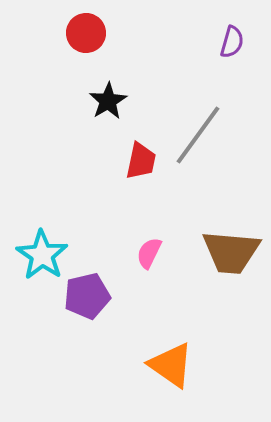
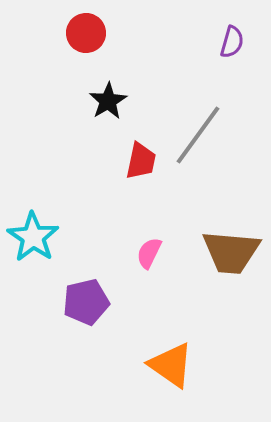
cyan star: moved 9 px left, 18 px up
purple pentagon: moved 1 px left, 6 px down
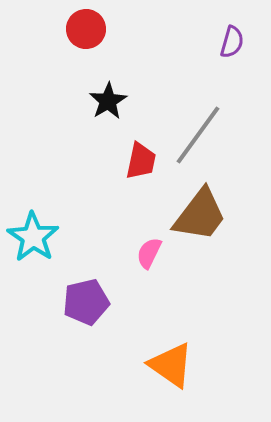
red circle: moved 4 px up
brown trapezoid: moved 31 px left, 37 px up; rotated 58 degrees counterclockwise
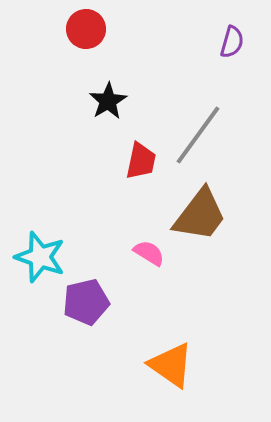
cyan star: moved 7 px right, 20 px down; rotated 15 degrees counterclockwise
pink semicircle: rotated 96 degrees clockwise
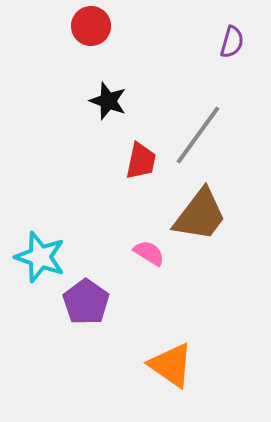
red circle: moved 5 px right, 3 px up
black star: rotated 21 degrees counterclockwise
purple pentagon: rotated 24 degrees counterclockwise
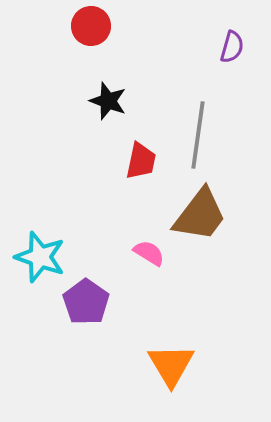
purple semicircle: moved 5 px down
gray line: rotated 28 degrees counterclockwise
orange triangle: rotated 24 degrees clockwise
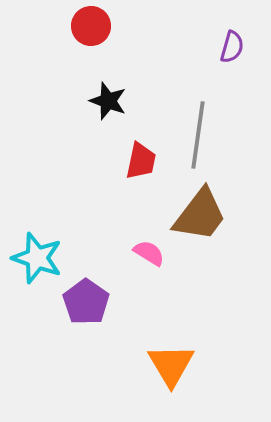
cyan star: moved 3 px left, 1 px down
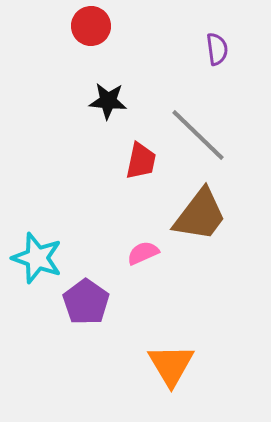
purple semicircle: moved 15 px left, 2 px down; rotated 24 degrees counterclockwise
black star: rotated 15 degrees counterclockwise
gray line: rotated 54 degrees counterclockwise
pink semicircle: moved 6 px left; rotated 56 degrees counterclockwise
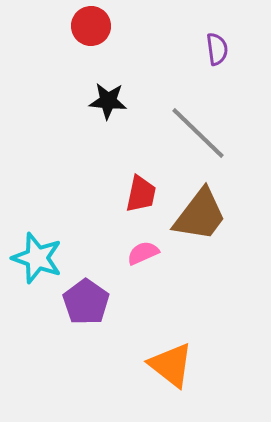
gray line: moved 2 px up
red trapezoid: moved 33 px down
orange triangle: rotated 21 degrees counterclockwise
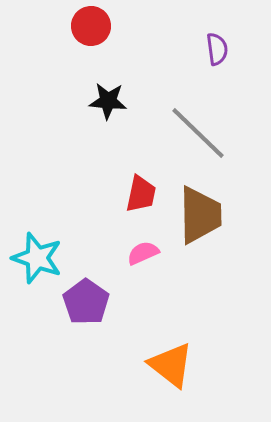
brown trapezoid: rotated 38 degrees counterclockwise
